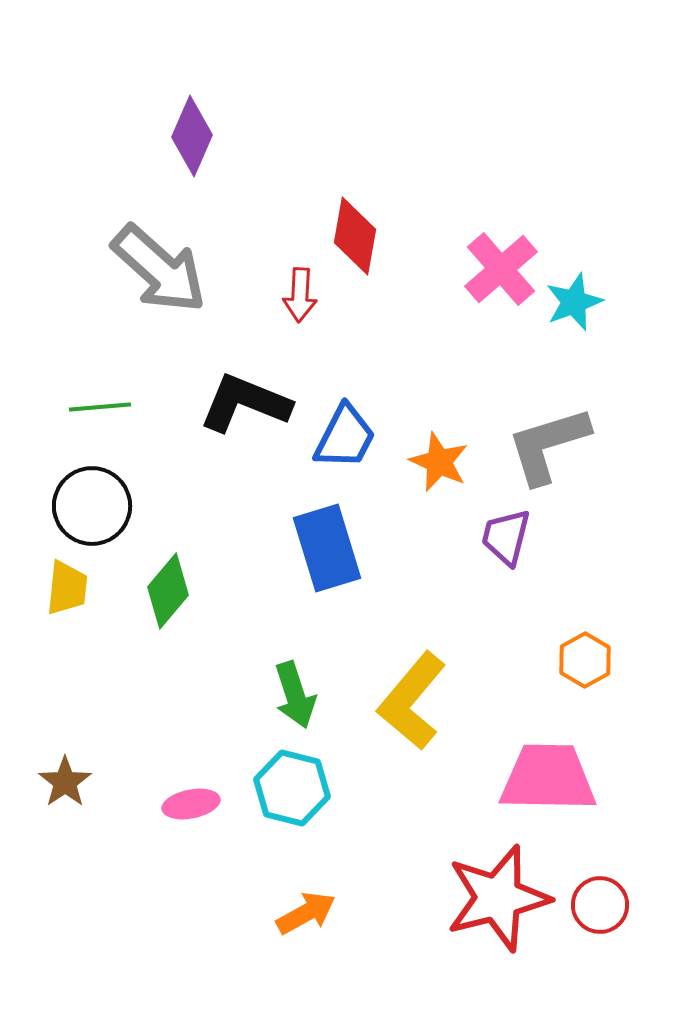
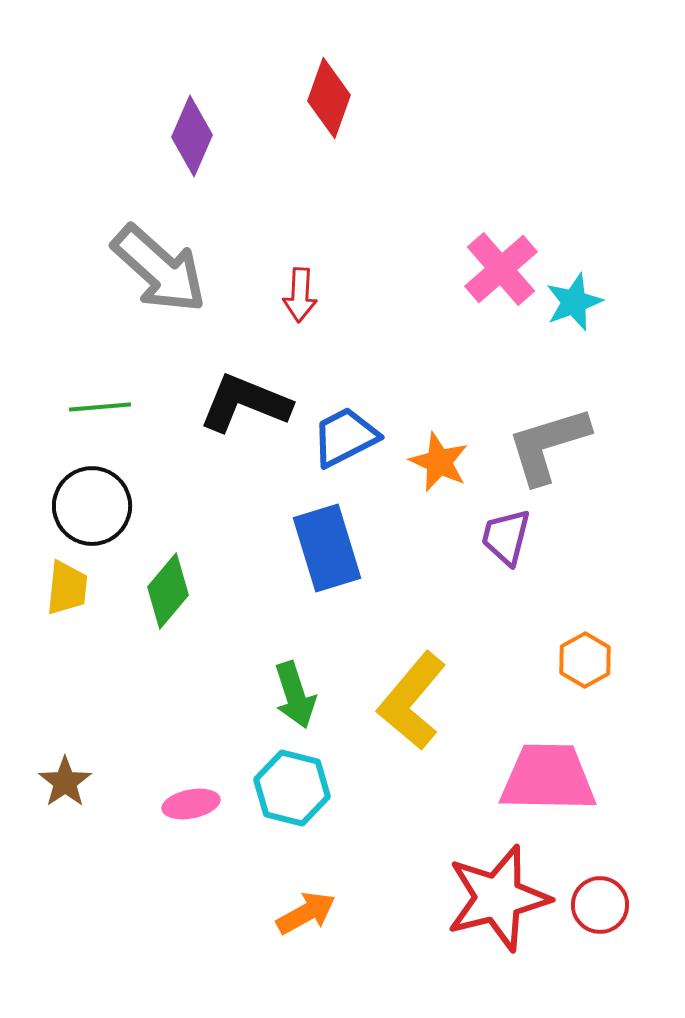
red diamond: moved 26 px left, 138 px up; rotated 10 degrees clockwise
blue trapezoid: rotated 144 degrees counterclockwise
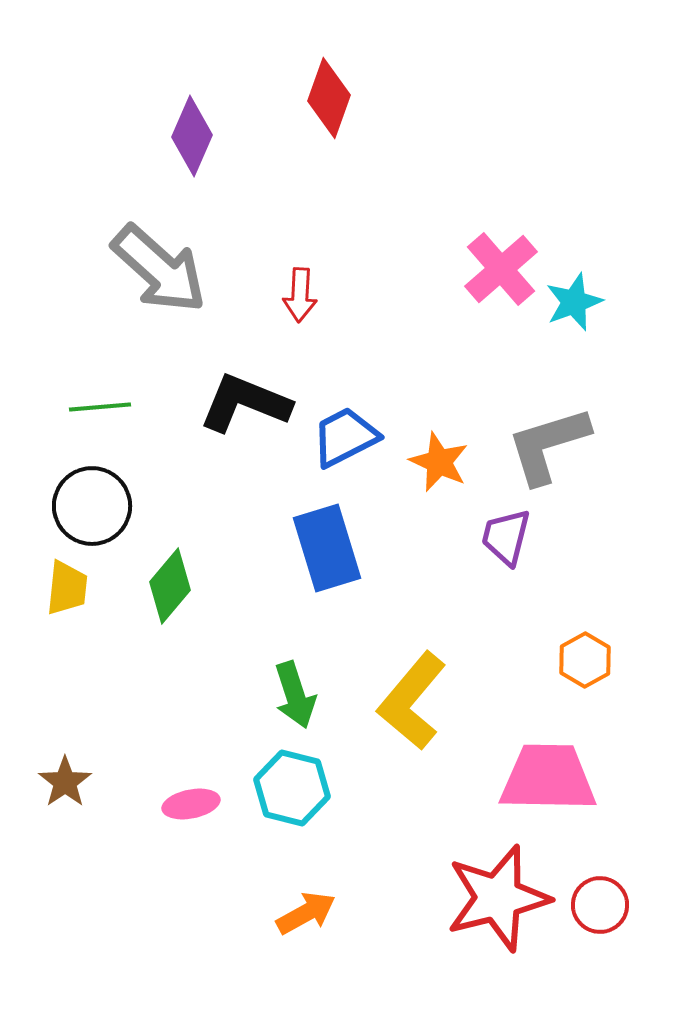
green diamond: moved 2 px right, 5 px up
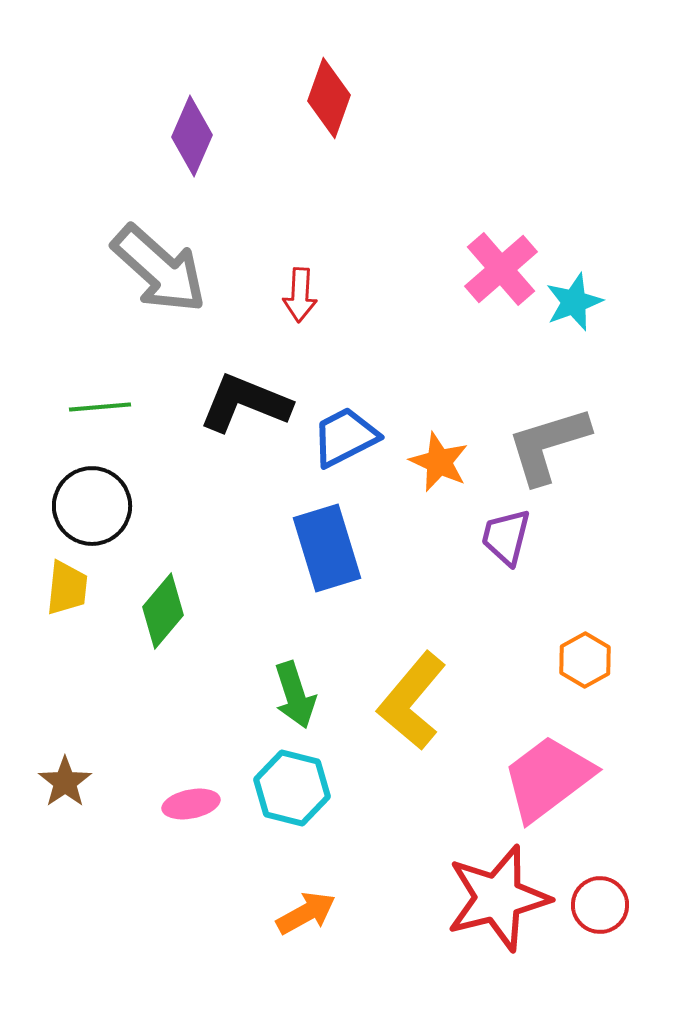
green diamond: moved 7 px left, 25 px down
pink trapezoid: rotated 38 degrees counterclockwise
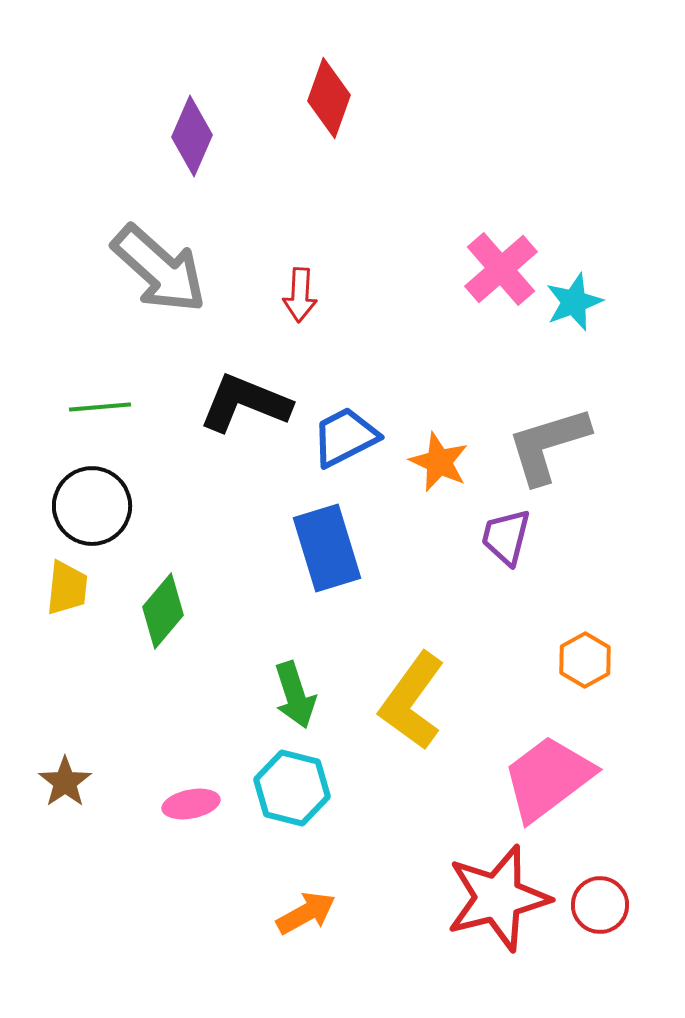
yellow L-shape: rotated 4 degrees counterclockwise
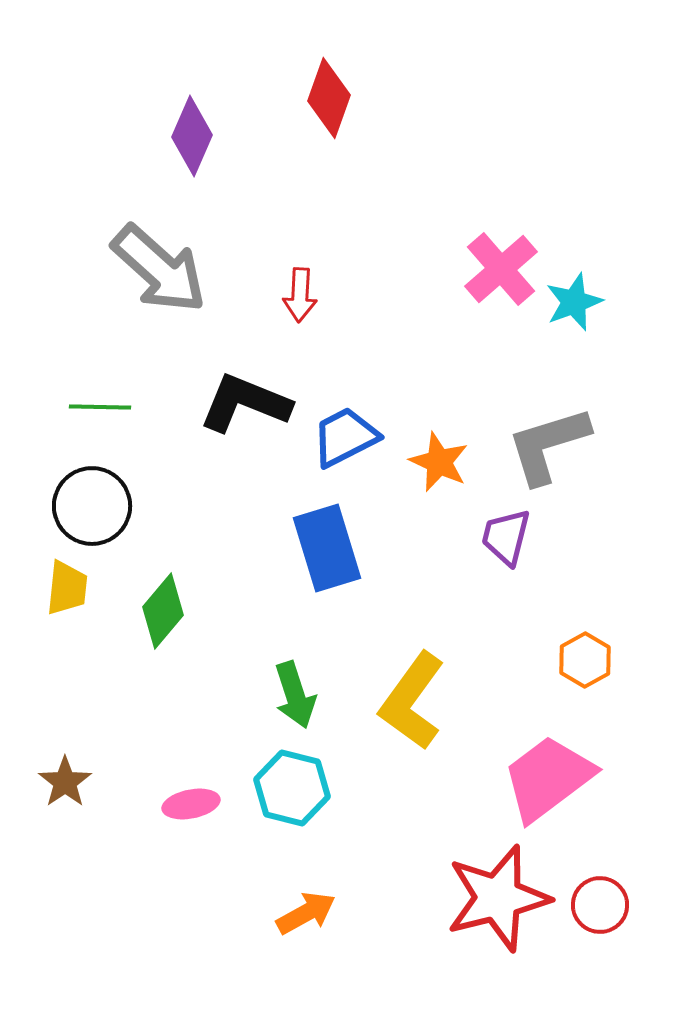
green line: rotated 6 degrees clockwise
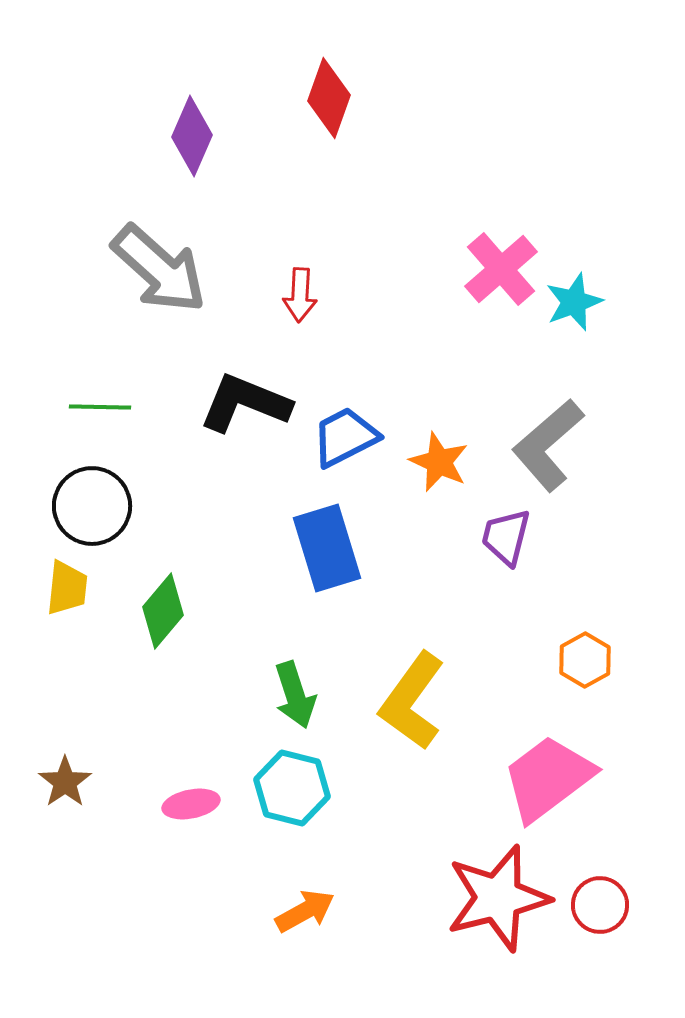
gray L-shape: rotated 24 degrees counterclockwise
orange arrow: moved 1 px left, 2 px up
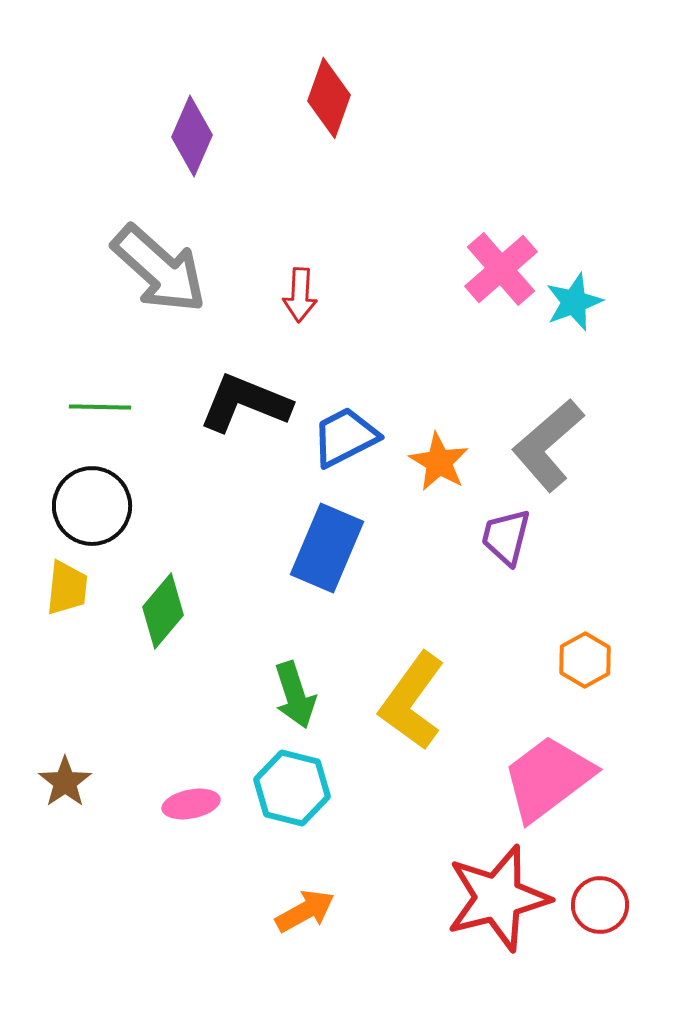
orange star: rotated 6 degrees clockwise
blue rectangle: rotated 40 degrees clockwise
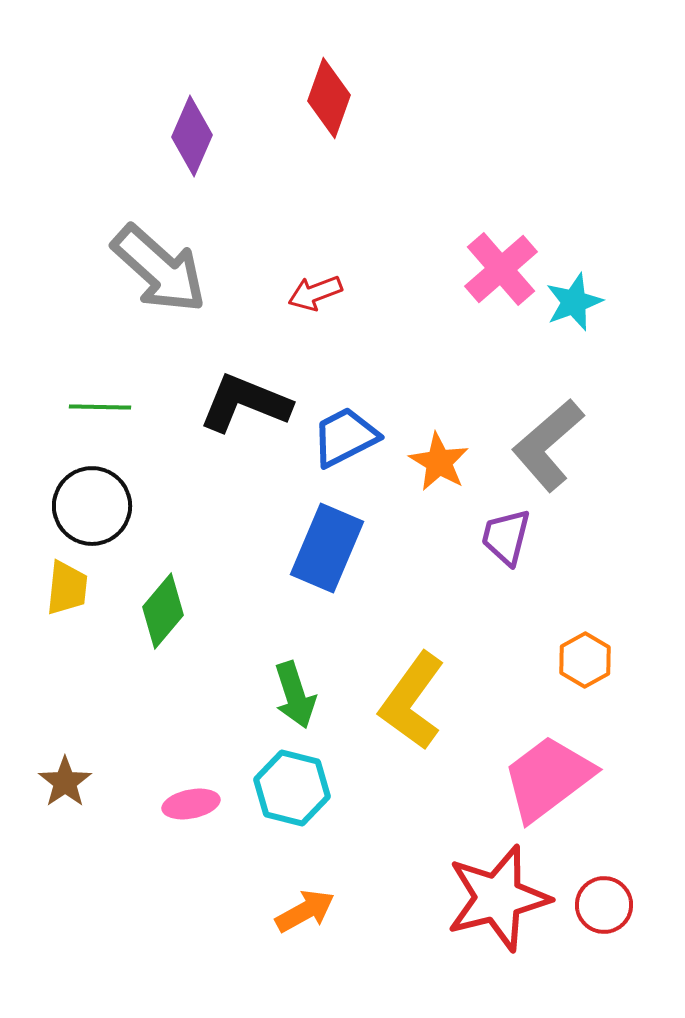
red arrow: moved 15 px right, 2 px up; rotated 66 degrees clockwise
red circle: moved 4 px right
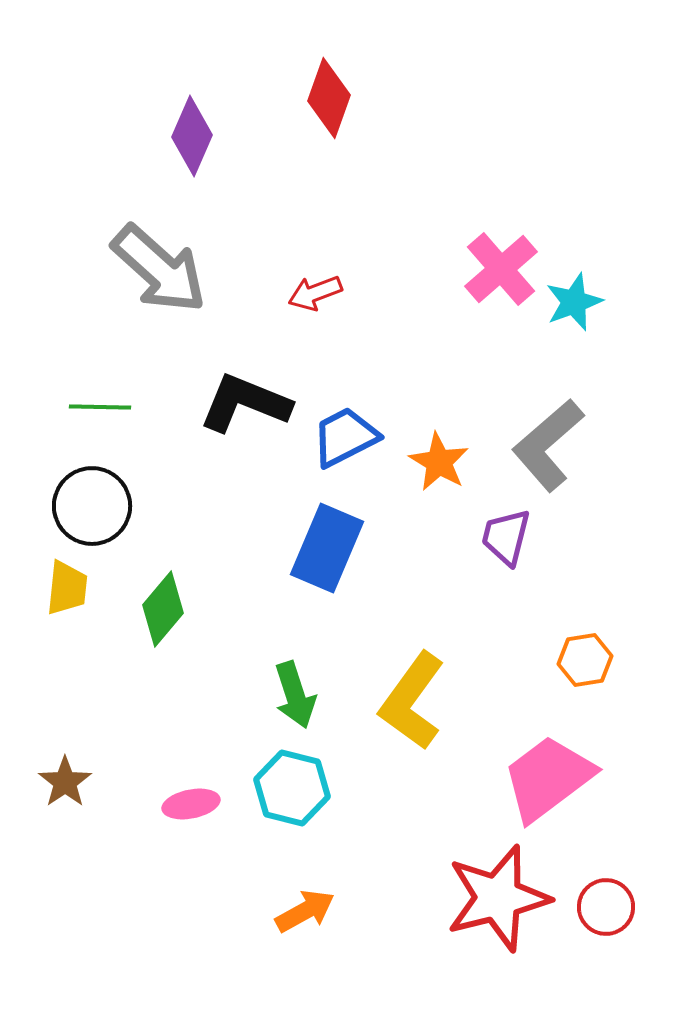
green diamond: moved 2 px up
orange hexagon: rotated 20 degrees clockwise
red circle: moved 2 px right, 2 px down
